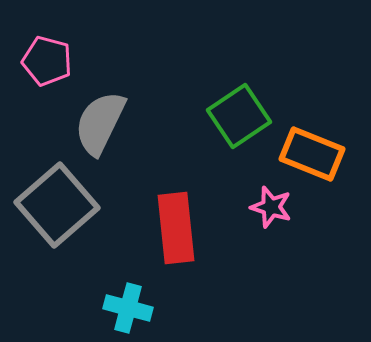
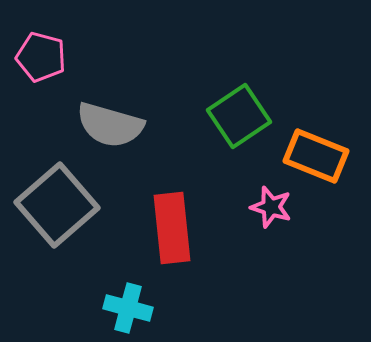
pink pentagon: moved 6 px left, 4 px up
gray semicircle: moved 10 px right, 2 px down; rotated 100 degrees counterclockwise
orange rectangle: moved 4 px right, 2 px down
red rectangle: moved 4 px left
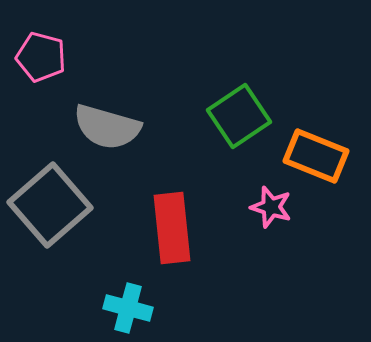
gray semicircle: moved 3 px left, 2 px down
gray square: moved 7 px left
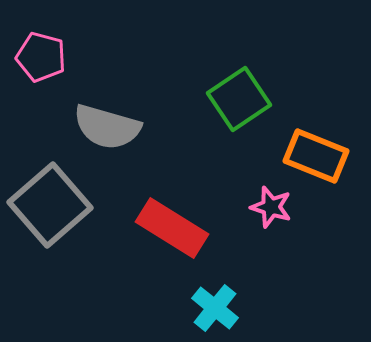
green square: moved 17 px up
red rectangle: rotated 52 degrees counterclockwise
cyan cross: moved 87 px right; rotated 24 degrees clockwise
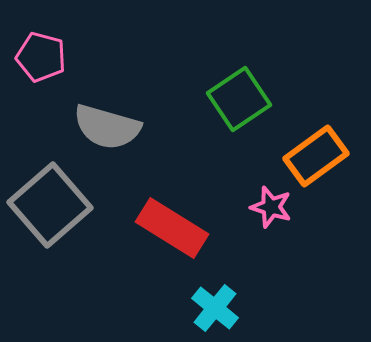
orange rectangle: rotated 58 degrees counterclockwise
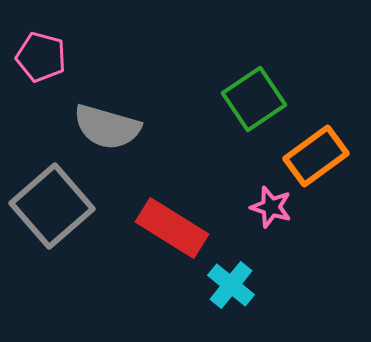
green square: moved 15 px right
gray square: moved 2 px right, 1 px down
cyan cross: moved 16 px right, 23 px up
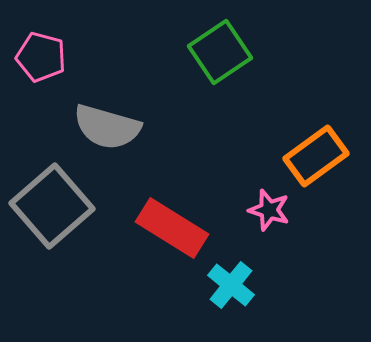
green square: moved 34 px left, 47 px up
pink star: moved 2 px left, 3 px down
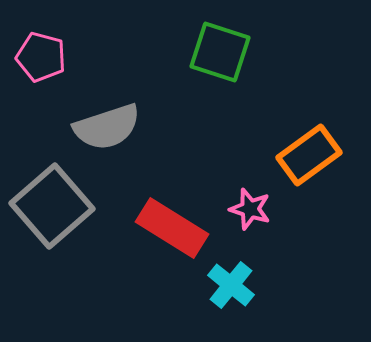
green square: rotated 38 degrees counterclockwise
gray semicircle: rotated 34 degrees counterclockwise
orange rectangle: moved 7 px left, 1 px up
pink star: moved 19 px left, 1 px up
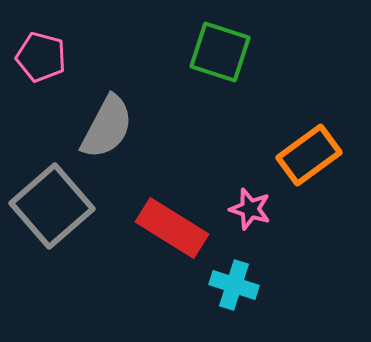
gray semicircle: rotated 44 degrees counterclockwise
cyan cross: moved 3 px right; rotated 21 degrees counterclockwise
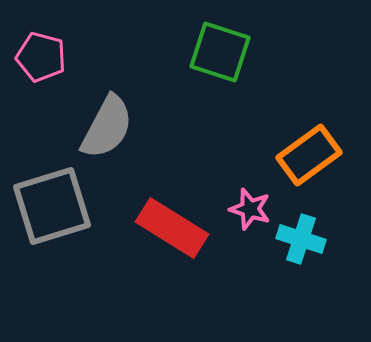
gray square: rotated 24 degrees clockwise
cyan cross: moved 67 px right, 46 px up
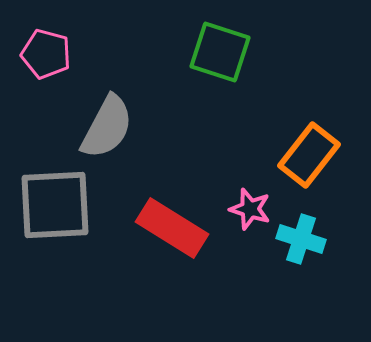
pink pentagon: moved 5 px right, 3 px up
orange rectangle: rotated 16 degrees counterclockwise
gray square: moved 3 px right, 1 px up; rotated 14 degrees clockwise
